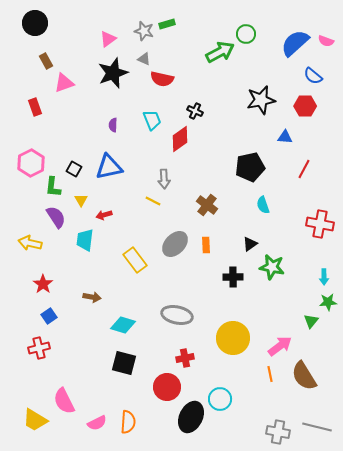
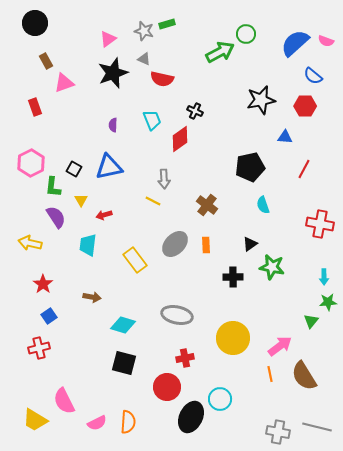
cyan trapezoid at (85, 240): moved 3 px right, 5 px down
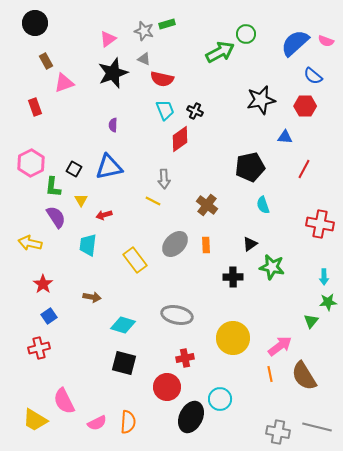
cyan trapezoid at (152, 120): moved 13 px right, 10 px up
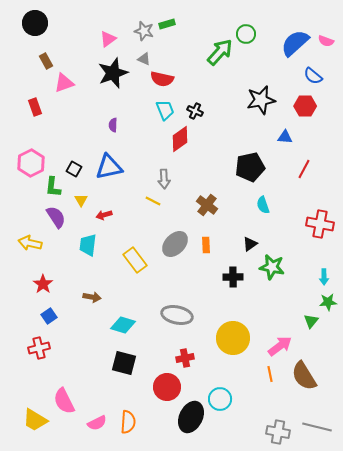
green arrow at (220, 52): rotated 20 degrees counterclockwise
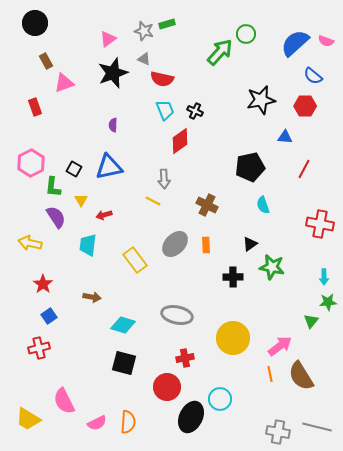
red diamond at (180, 139): moved 2 px down
brown cross at (207, 205): rotated 10 degrees counterclockwise
brown semicircle at (304, 376): moved 3 px left
yellow trapezoid at (35, 420): moved 7 px left, 1 px up
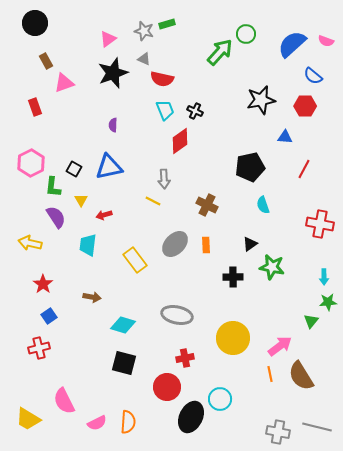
blue semicircle at (295, 43): moved 3 px left, 1 px down
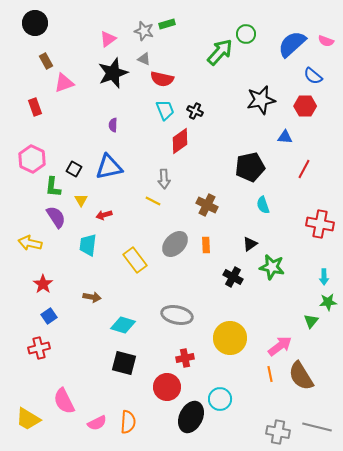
pink hexagon at (31, 163): moved 1 px right, 4 px up; rotated 8 degrees counterclockwise
black cross at (233, 277): rotated 30 degrees clockwise
yellow circle at (233, 338): moved 3 px left
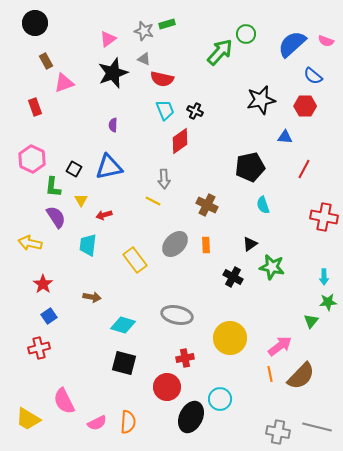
red cross at (320, 224): moved 4 px right, 7 px up
brown semicircle at (301, 376): rotated 104 degrees counterclockwise
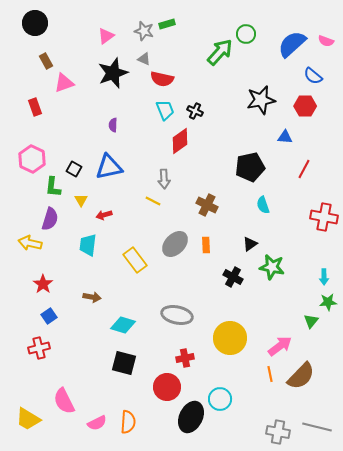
pink triangle at (108, 39): moved 2 px left, 3 px up
purple semicircle at (56, 217): moved 6 px left, 2 px down; rotated 50 degrees clockwise
